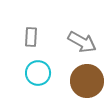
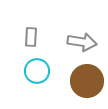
gray arrow: rotated 20 degrees counterclockwise
cyan circle: moved 1 px left, 2 px up
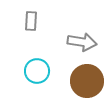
gray rectangle: moved 16 px up
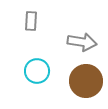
brown circle: moved 1 px left
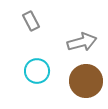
gray rectangle: rotated 30 degrees counterclockwise
gray arrow: rotated 24 degrees counterclockwise
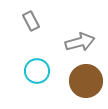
gray arrow: moved 2 px left
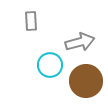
gray rectangle: rotated 24 degrees clockwise
cyan circle: moved 13 px right, 6 px up
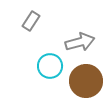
gray rectangle: rotated 36 degrees clockwise
cyan circle: moved 1 px down
